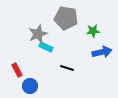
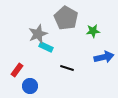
gray pentagon: rotated 20 degrees clockwise
blue arrow: moved 2 px right, 5 px down
red rectangle: rotated 64 degrees clockwise
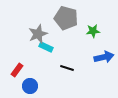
gray pentagon: rotated 15 degrees counterclockwise
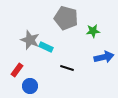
gray star: moved 8 px left, 6 px down; rotated 30 degrees counterclockwise
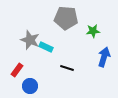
gray pentagon: rotated 10 degrees counterclockwise
blue arrow: rotated 60 degrees counterclockwise
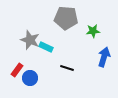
blue circle: moved 8 px up
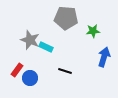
black line: moved 2 px left, 3 px down
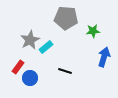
gray star: rotated 24 degrees clockwise
cyan rectangle: rotated 64 degrees counterclockwise
red rectangle: moved 1 px right, 3 px up
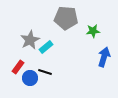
black line: moved 20 px left, 1 px down
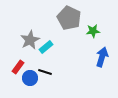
gray pentagon: moved 3 px right; rotated 20 degrees clockwise
blue arrow: moved 2 px left
